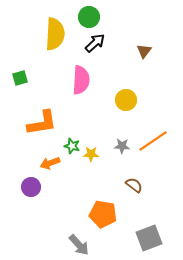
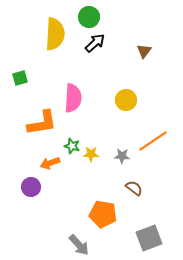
pink semicircle: moved 8 px left, 18 px down
gray star: moved 10 px down
brown semicircle: moved 3 px down
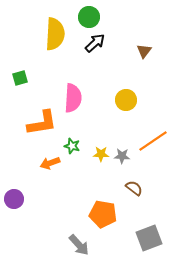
yellow star: moved 10 px right
purple circle: moved 17 px left, 12 px down
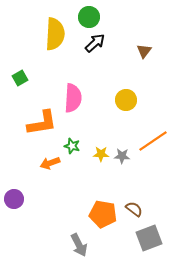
green square: rotated 14 degrees counterclockwise
brown semicircle: moved 21 px down
gray arrow: rotated 15 degrees clockwise
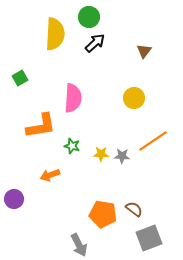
yellow circle: moved 8 px right, 2 px up
orange L-shape: moved 1 px left, 3 px down
orange arrow: moved 12 px down
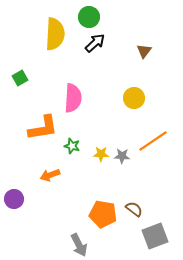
orange L-shape: moved 2 px right, 2 px down
gray square: moved 6 px right, 2 px up
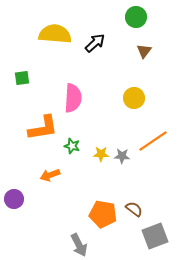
green circle: moved 47 px right
yellow semicircle: rotated 88 degrees counterclockwise
green square: moved 2 px right; rotated 21 degrees clockwise
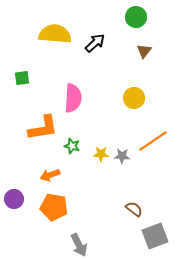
orange pentagon: moved 49 px left, 7 px up
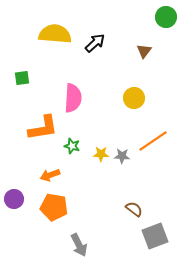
green circle: moved 30 px right
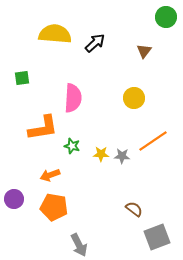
gray square: moved 2 px right, 1 px down
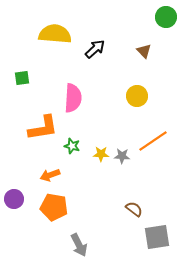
black arrow: moved 6 px down
brown triangle: rotated 21 degrees counterclockwise
yellow circle: moved 3 px right, 2 px up
gray square: rotated 12 degrees clockwise
